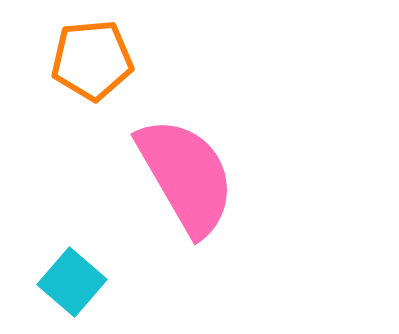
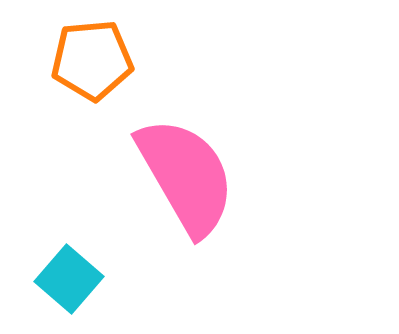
cyan square: moved 3 px left, 3 px up
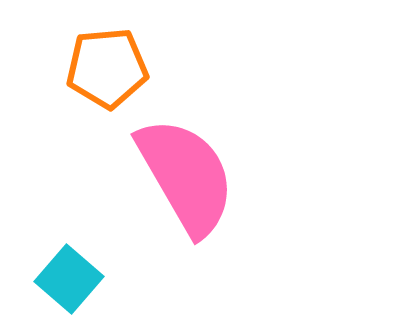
orange pentagon: moved 15 px right, 8 px down
